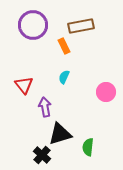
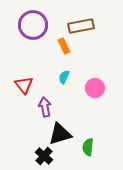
pink circle: moved 11 px left, 4 px up
black cross: moved 2 px right, 1 px down
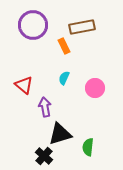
brown rectangle: moved 1 px right, 1 px down
cyan semicircle: moved 1 px down
red triangle: rotated 12 degrees counterclockwise
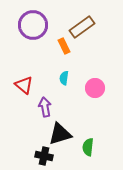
brown rectangle: rotated 25 degrees counterclockwise
cyan semicircle: rotated 16 degrees counterclockwise
black cross: rotated 30 degrees counterclockwise
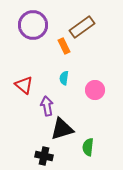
pink circle: moved 2 px down
purple arrow: moved 2 px right, 1 px up
black triangle: moved 2 px right, 5 px up
